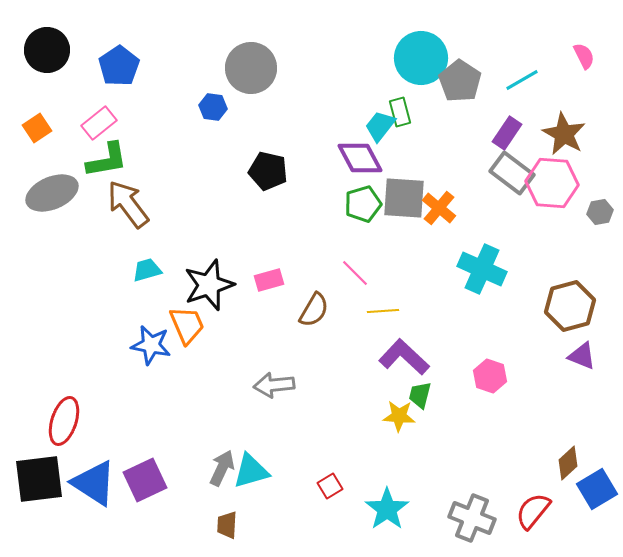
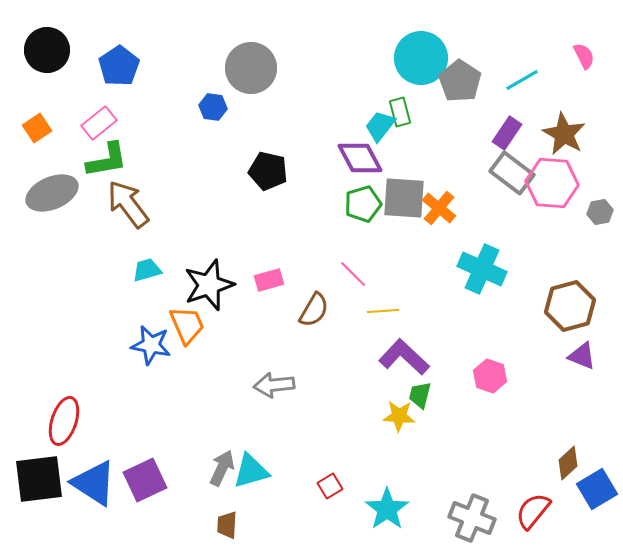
pink line at (355, 273): moved 2 px left, 1 px down
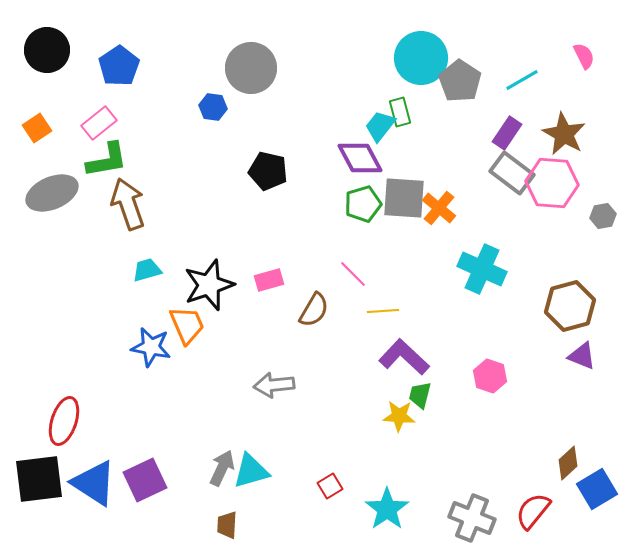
brown arrow at (128, 204): rotated 18 degrees clockwise
gray hexagon at (600, 212): moved 3 px right, 4 px down
blue star at (151, 345): moved 2 px down
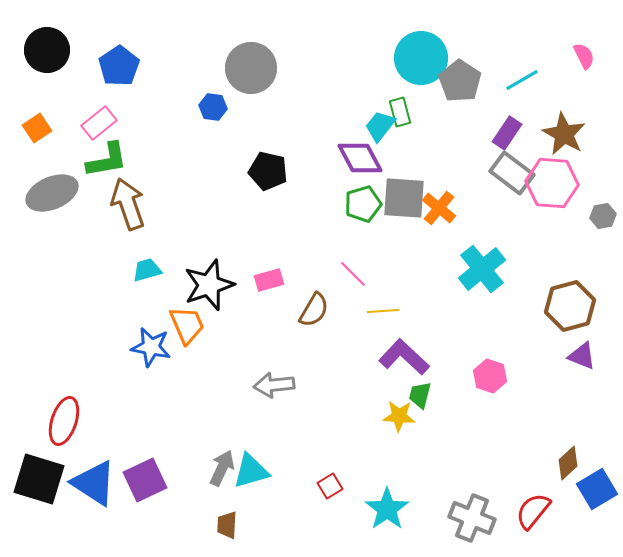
cyan cross at (482, 269): rotated 27 degrees clockwise
black square at (39, 479): rotated 24 degrees clockwise
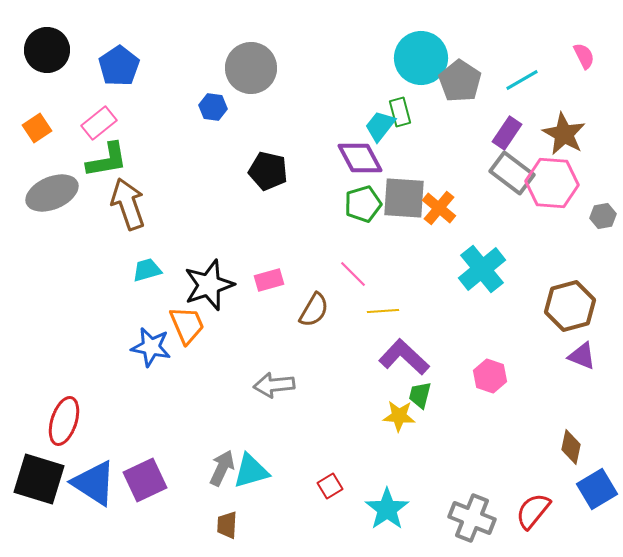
brown diamond at (568, 463): moved 3 px right, 16 px up; rotated 36 degrees counterclockwise
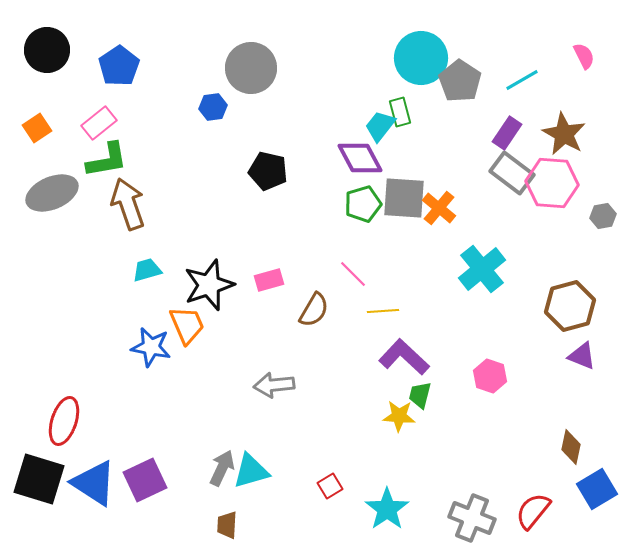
blue hexagon at (213, 107): rotated 16 degrees counterclockwise
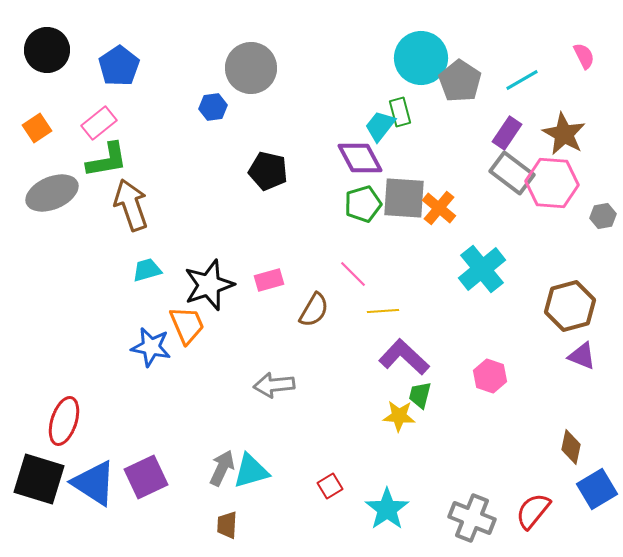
brown arrow at (128, 204): moved 3 px right, 1 px down
purple square at (145, 480): moved 1 px right, 3 px up
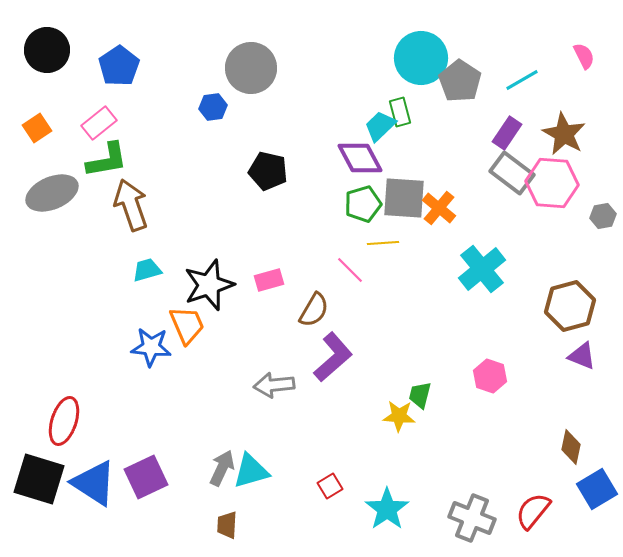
cyan trapezoid at (380, 126): rotated 8 degrees clockwise
pink line at (353, 274): moved 3 px left, 4 px up
yellow line at (383, 311): moved 68 px up
blue star at (151, 347): rotated 6 degrees counterclockwise
purple L-shape at (404, 357): moved 71 px left; rotated 96 degrees clockwise
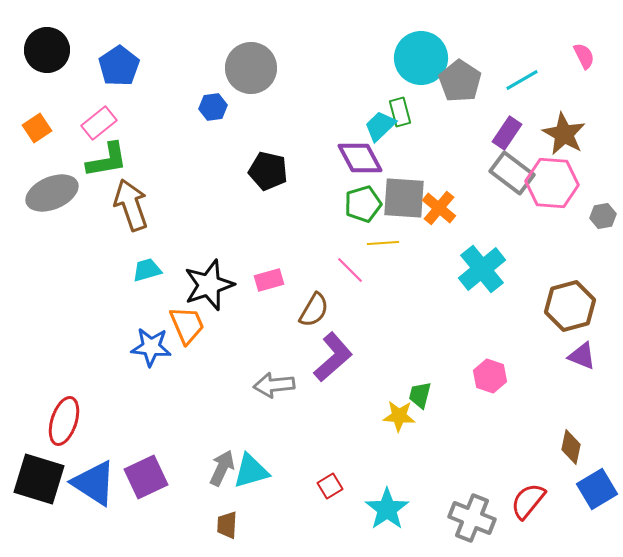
red semicircle at (533, 511): moved 5 px left, 10 px up
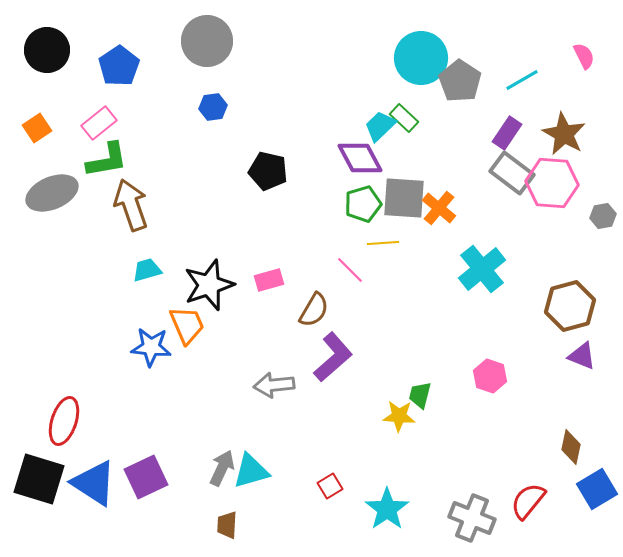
gray circle at (251, 68): moved 44 px left, 27 px up
green rectangle at (400, 112): moved 4 px right, 6 px down; rotated 32 degrees counterclockwise
